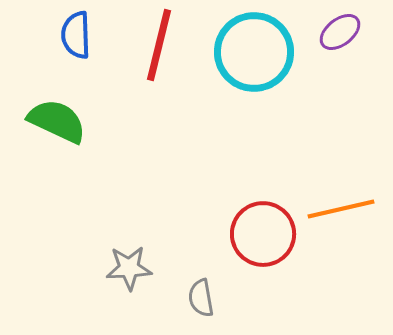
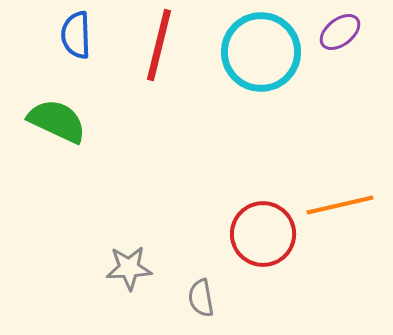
cyan circle: moved 7 px right
orange line: moved 1 px left, 4 px up
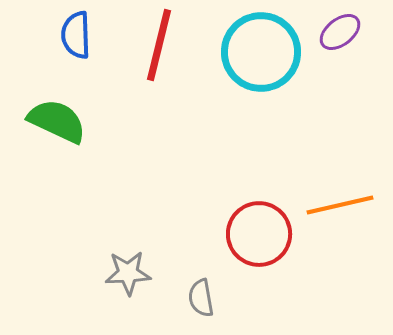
red circle: moved 4 px left
gray star: moved 1 px left, 5 px down
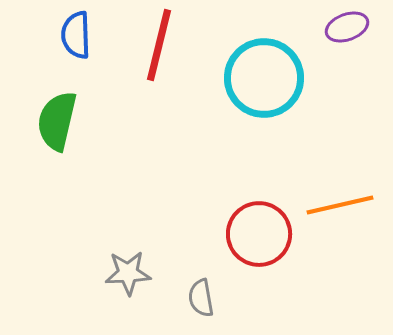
purple ellipse: moved 7 px right, 5 px up; rotated 18 degrees clockwise
cyan circle: moved 3 px right, 26 px down
green semicircle: rotated 102 degrees counterclockwise
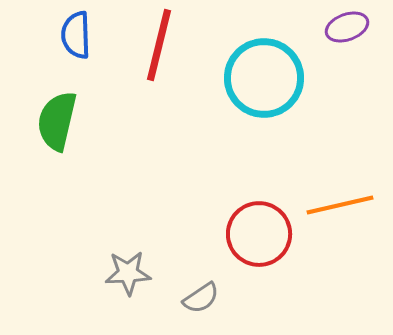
gray semicircle: rotated 114 degrees counterclockwise
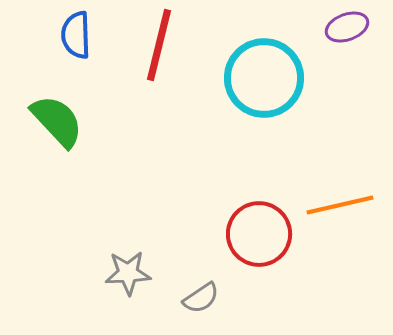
green semicircle: rotated 124 degrees clockwise
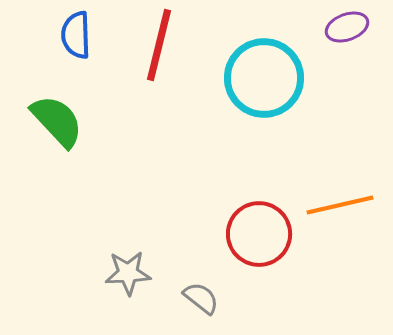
gray semicircle: rotated 108 degrees counterclockwise
